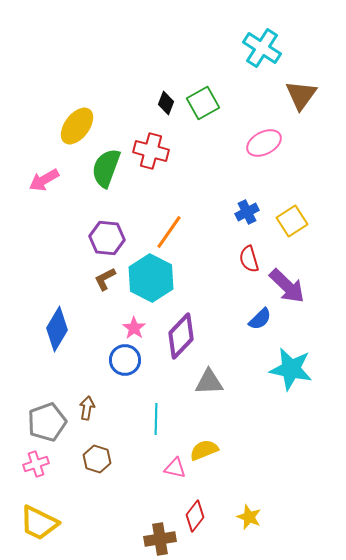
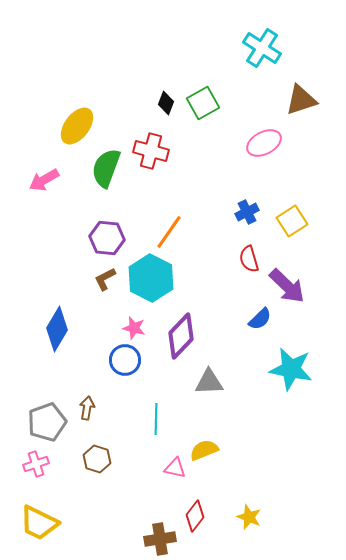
brown triangle: moved 5 px down; rotated 36 degrees clockwise
pink star: rotated 20 degrees counterclockwise
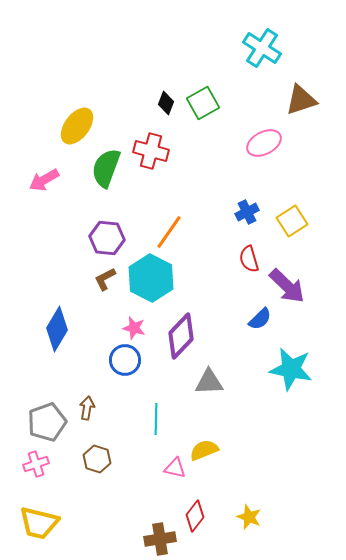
yellow trapezoid: rotated 12 degrees counterclockwise
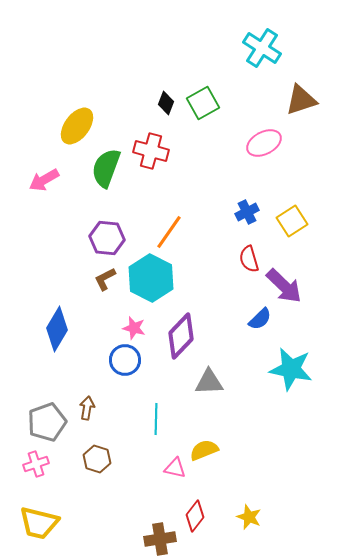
purple arrow: moved 3 px left
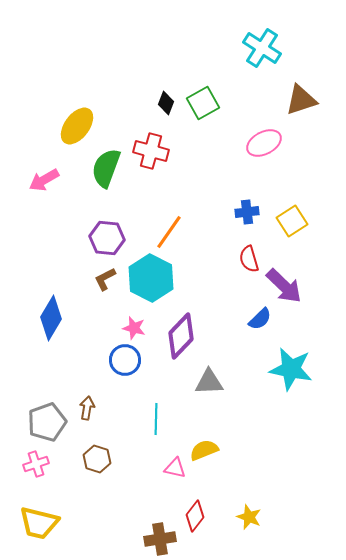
blue cross: rotated 20 degrees clockwise
blue diamond: moved 6 px left, 11 px up
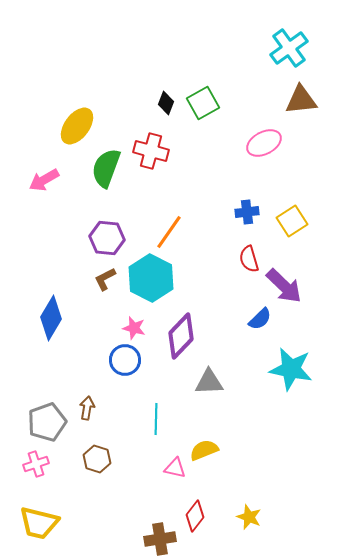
cyan cross: moved 27 px right; rotated 21 degrees clockwise
brown triangle: rotated 12 degrees clockwise
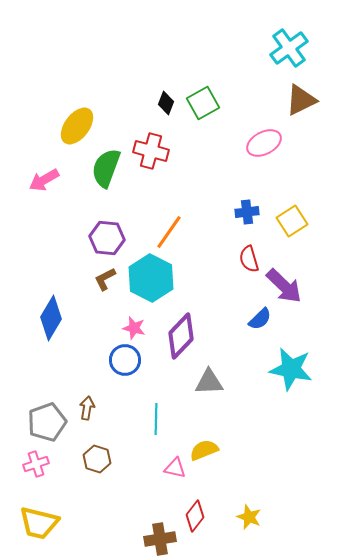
brown triangle: rotated 20 degrees counterclockwise
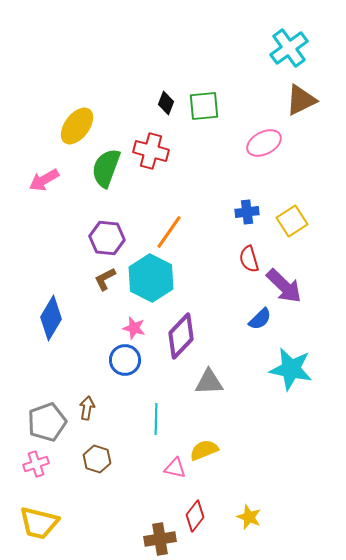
green square: moved 1 px right, 3 px down; rotated 24 degrees clockwise
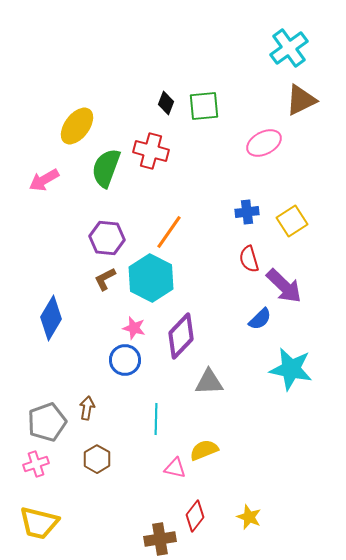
brown hexagon: rotated 12 degrees clockwise
